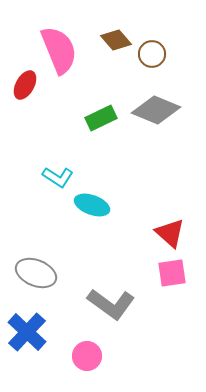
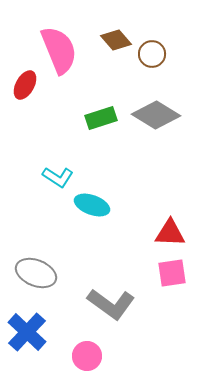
gray diamond: moved 5 px down; rotated 9 degrees clockwise
green rectangle: rotated 8 degrees clockwise
red triangle: rotated 40 degrees counterclockwise
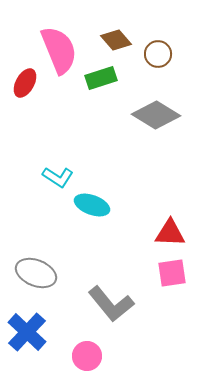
brown circle: moved 6 px right
red ellipse: moved 2 px up
green rectangle: moved 40 px up
gray L-shape: rotated 15 degrees clockwise
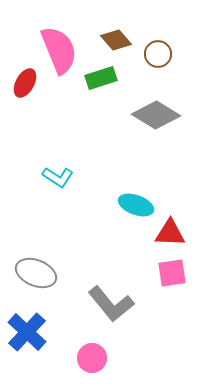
cyan ellipse: moved 44 px right
pink circle: moved 5 px right, 2 px down
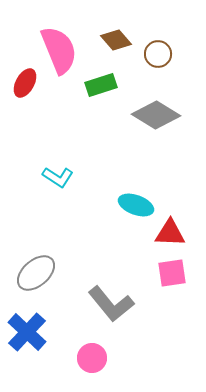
green rectangle: moved 7 px down
gray ellipse: rotated 63 degrees counterclockwise
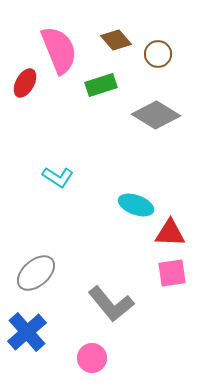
blue cross: rotated 6 degrees clockwise
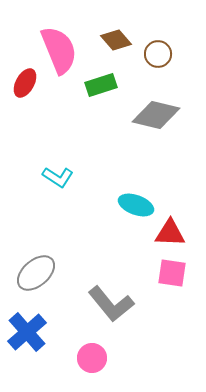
gray diamond: rotated 18 degrees counterclockwise
pink square: rotated 16 degrees clockwise
